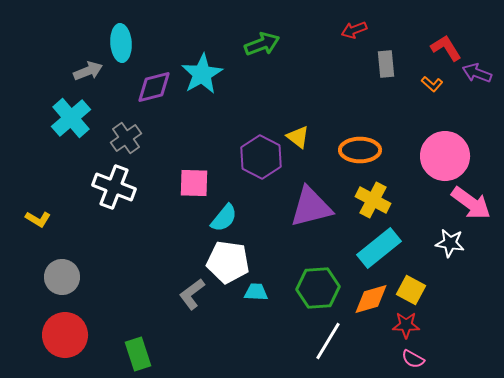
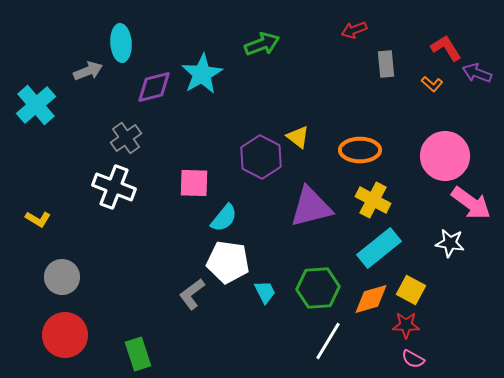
cyan cross: moved 35 px left, 13 px up
cyan trapezoid: moved 9 px right; rotated 60 degrees clockwise
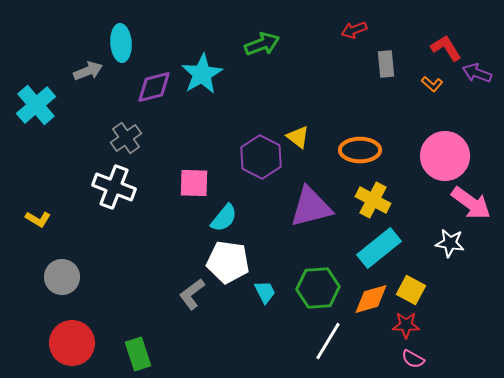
red circle: moved 7 px right, 8 px down
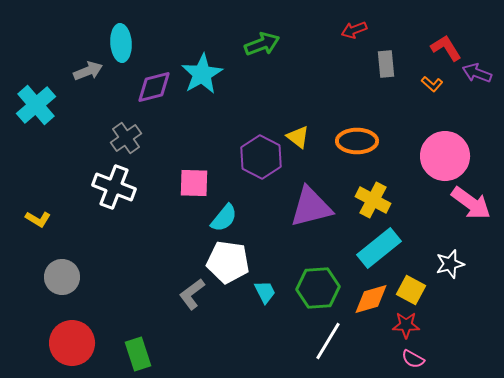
orange ellipse: moved 3 px left, 9 px up
white star: moved 21 px down; rotated 24 degrees counterclockwise
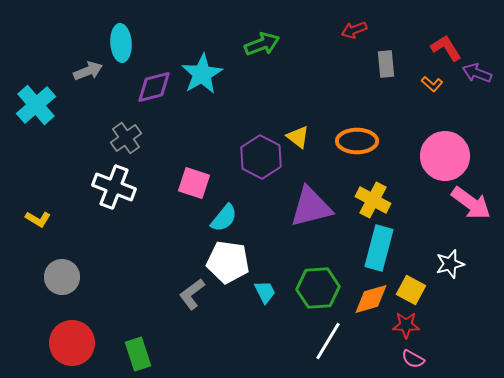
pink square: rotated 16 degrees clockwise
cyan rectangle: rotated 36 degrees counterclockwise
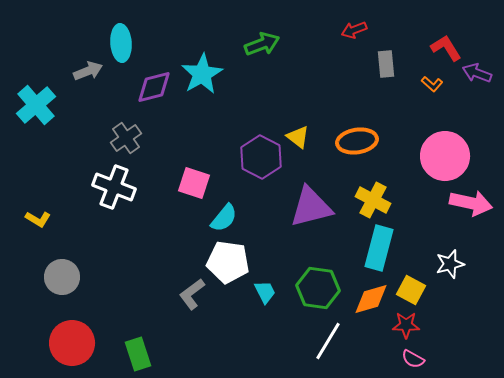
orange ellipse: rotated 9 degrees counterclockwise
pink arrow: rotated 24 degrees counterclockwise
green hexagon: rotated 12 degrees clockwise
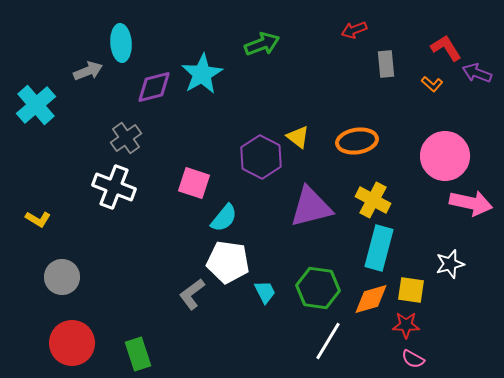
yellow square: rotated 20 degrees counterclockwise
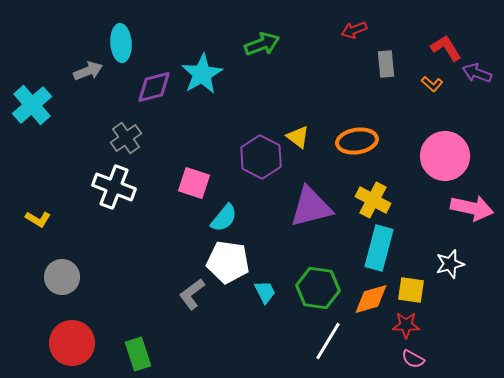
cyan cross: moved 4 px left
pink arrow: moved 1 px right, 5 px down
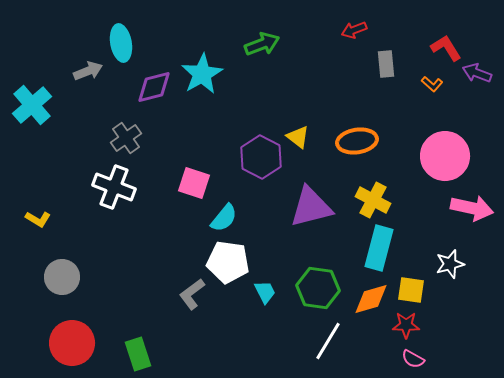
cyan ellipse: rotated 6 degrees counterclockwise
